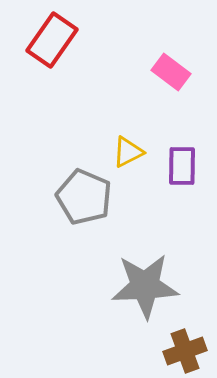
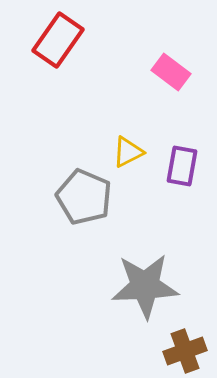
red rectangle: moved 6 px right
purple rectangle: rotated 9 degrees clockwise
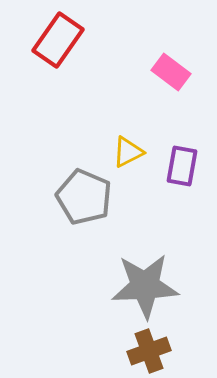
brown cross: moved 36 px left
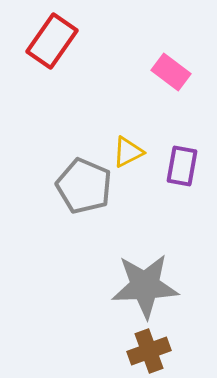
red rectangle: moved 6 px left, 1 px down
gray pentagon: moved 11 px up
